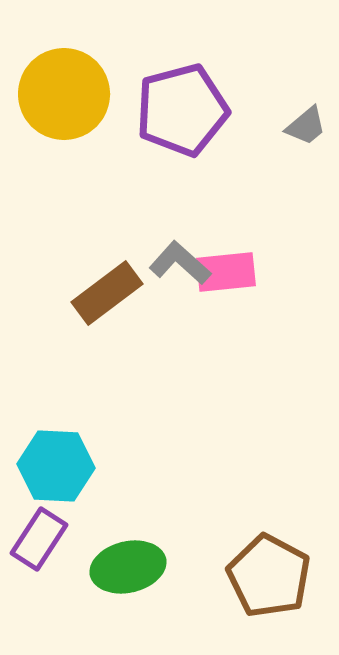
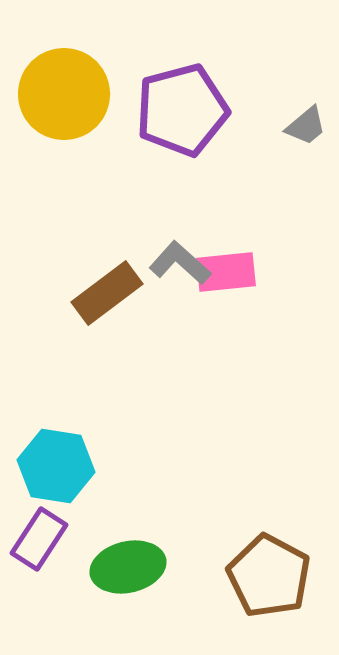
cyan hexagon: rotated 6 degrees clockwise
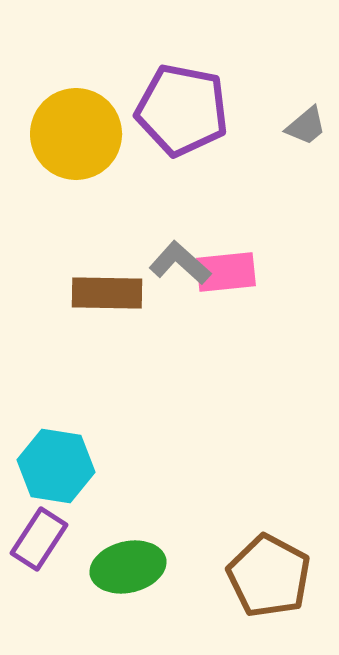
yellow circle: moved 12 px right, 40 px down
purple pentagon: rotated 26 degrees clockwise
brown rectangle: rotated 38 degrees clockwise
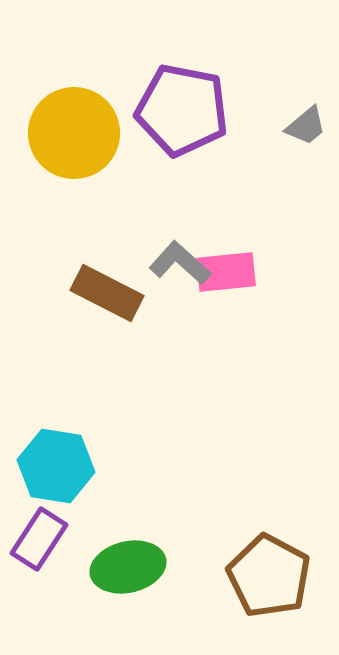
yellow circle: moved 2 px left, 1 px up
brown rectangle: rotated 26 degrees clockwise
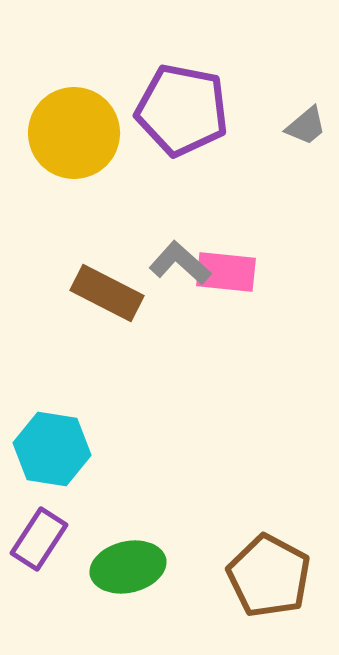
pink rectangle: rotated 12 degrees clockwise
cyan hexagon: moved 4 px left, 17 px up
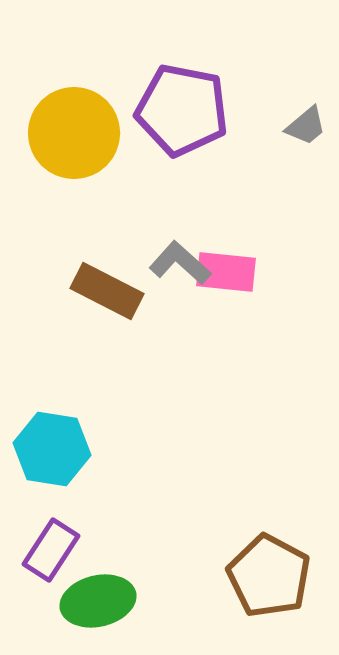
brown rectangle: moved 2 px up
purple rectangle: moved 12 px right, 11 px down
green ellipse: moved 30 px left, 34 px down
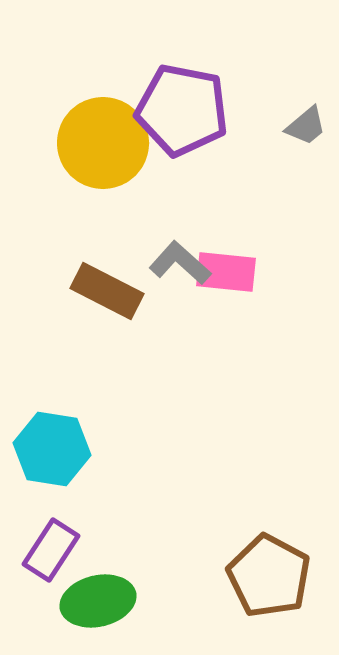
yellow circle: moved 29 px right, 10 px down
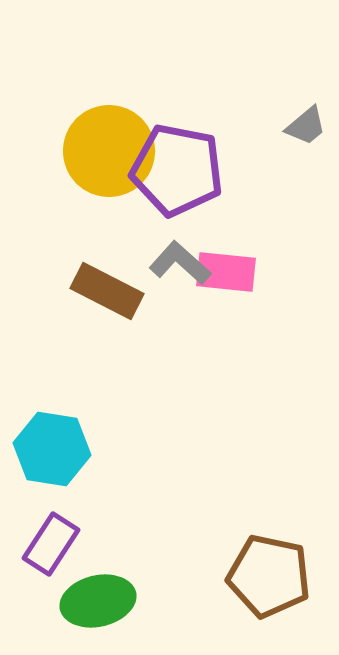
purple pentagon: moved 5 px left, 60 px down
yellow circle: moved 6 px right, 8 px down
purple rectangle: moved 6 px up
brown pentagon: rotated 16 degrees counterclockwise
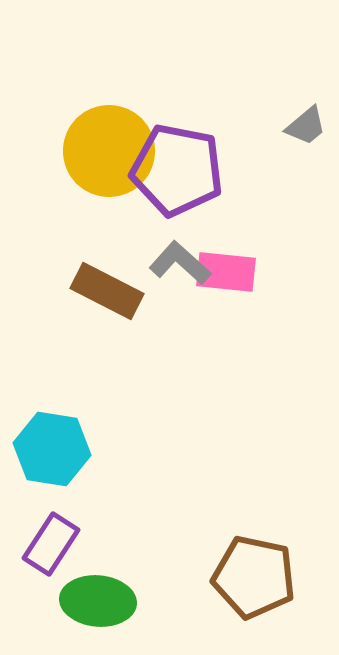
brown pentagon: moved 15 px left, 1 px down
green ellipse: rotated 18 degrees clockwise
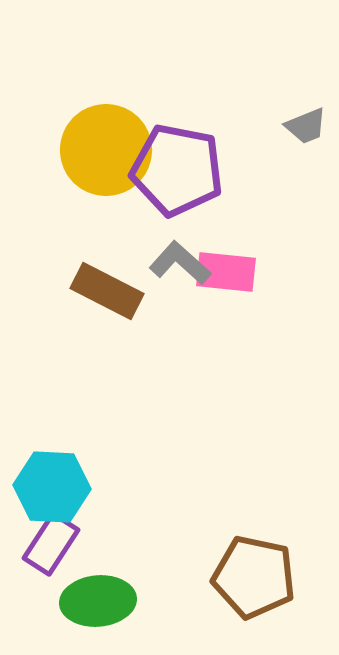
gray trapezoid: rotated 18 degrees clockwise
yellow circle: moved 3 px left, 1 px up
cyan hexagon: moved 38 px down; rotated 6 degrees counterclockwise
green ellipse: rotated 10 degrees counterclockwise
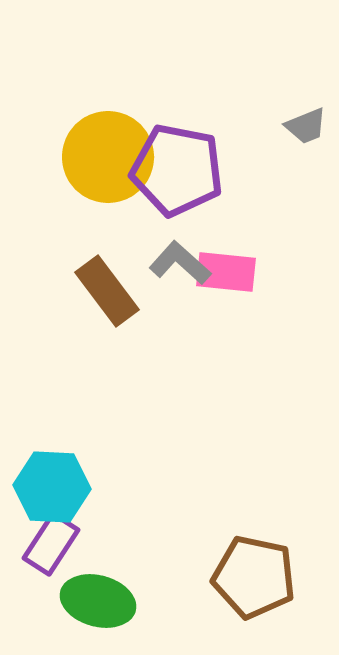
yellow circle: moved 2 px right, 7 px down
brown rectangle: rotated 26 degrees clockwise
green ellipse: rotated 20 degrees clockwise
